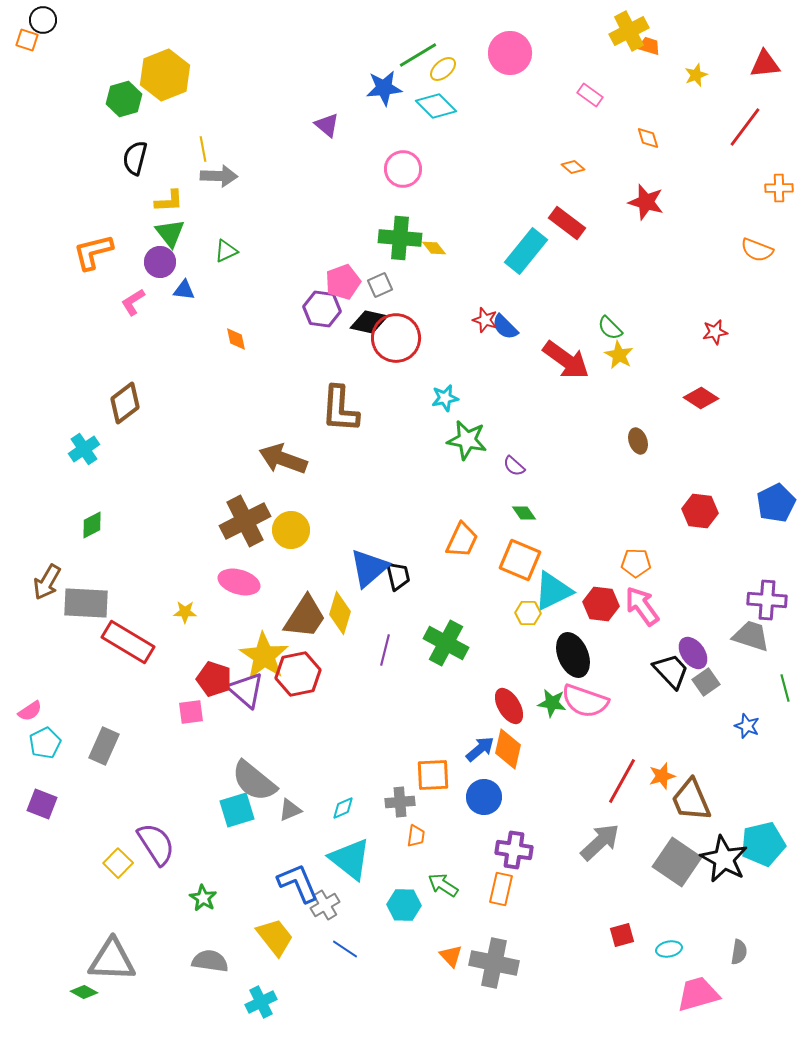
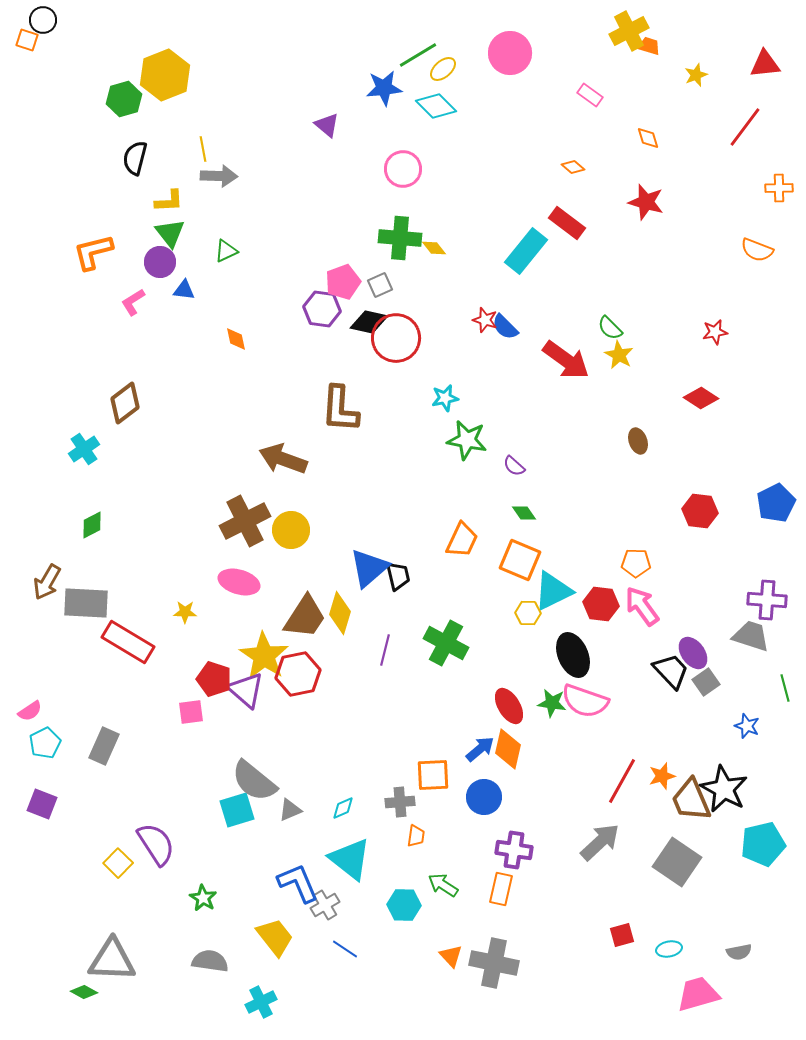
black star at (724, 859): moved 70 px up
gray semicircle at (739, 952): rotated 70 degrees clockwise
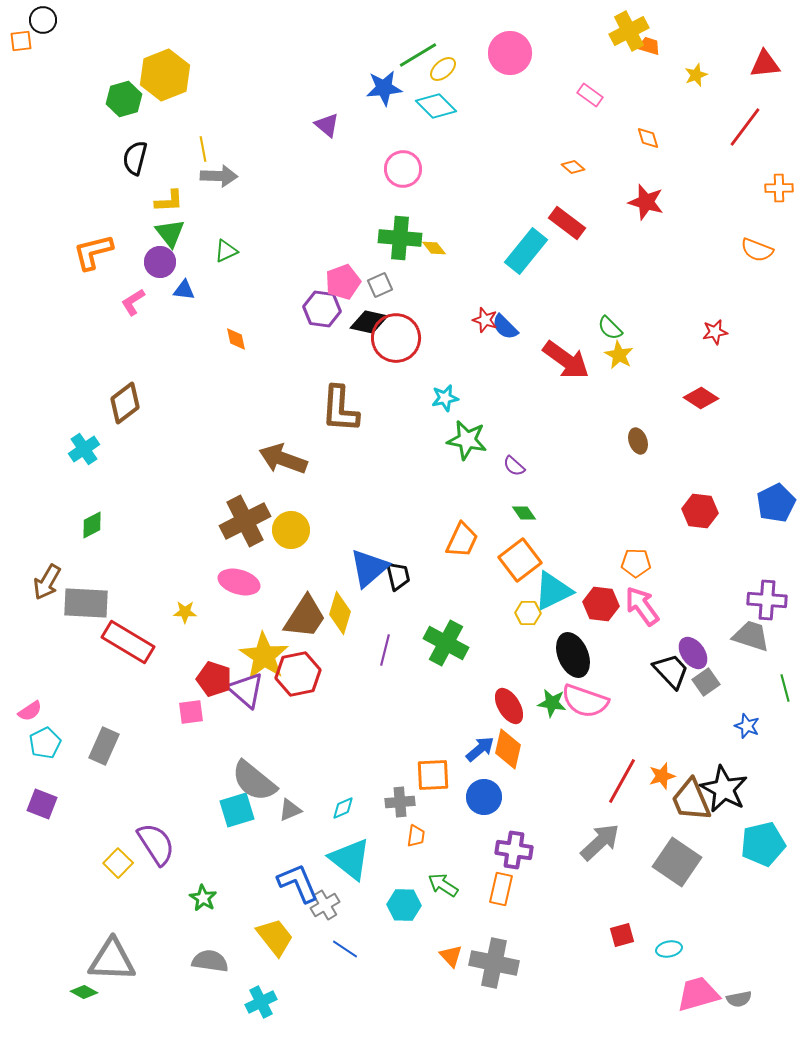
orange square at (27, 40): moved 6 px left, 1 px down; rotated 25 degrees counterclockwise
orange square at (520, 560): rotated 30 degrees clockwise
gray semicircle at (739, 952): moved 47 px down
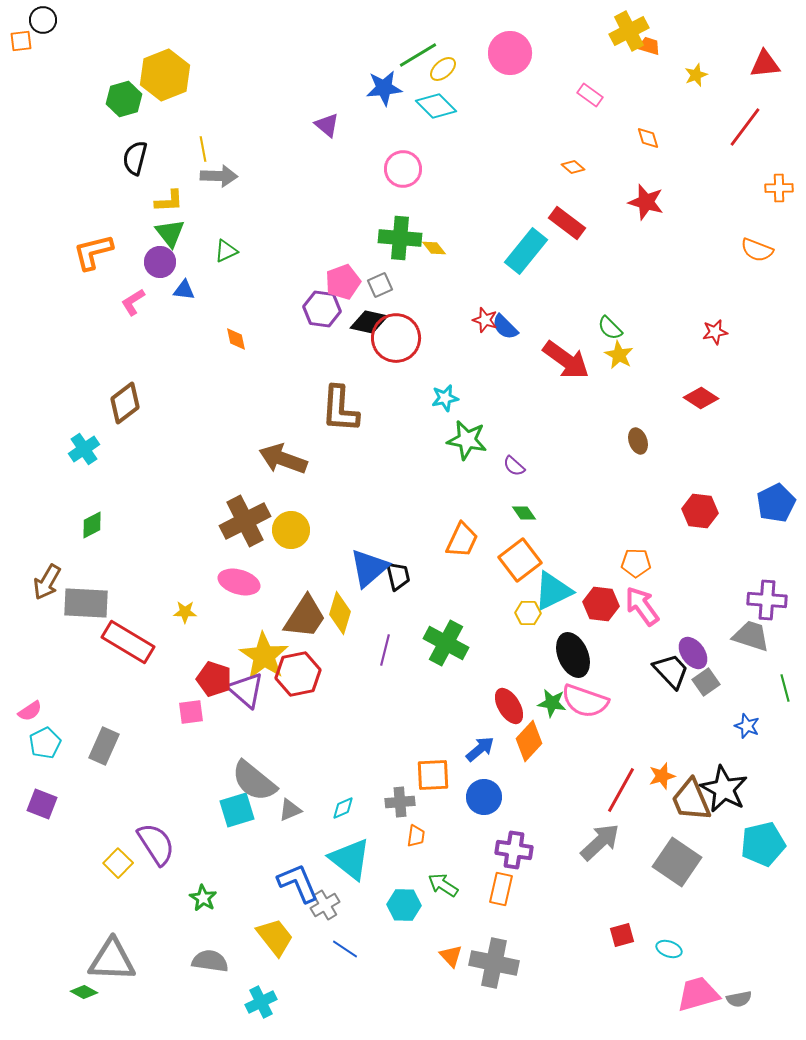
orange diamond at (508, 749): moved 21 px right, 8 px up; rotated 30 degrees clockwise
red line at (622, 781): moved 1 px left, 9 px down
cyan ellipse at (669, 949): rotated 30 degrees clockwise
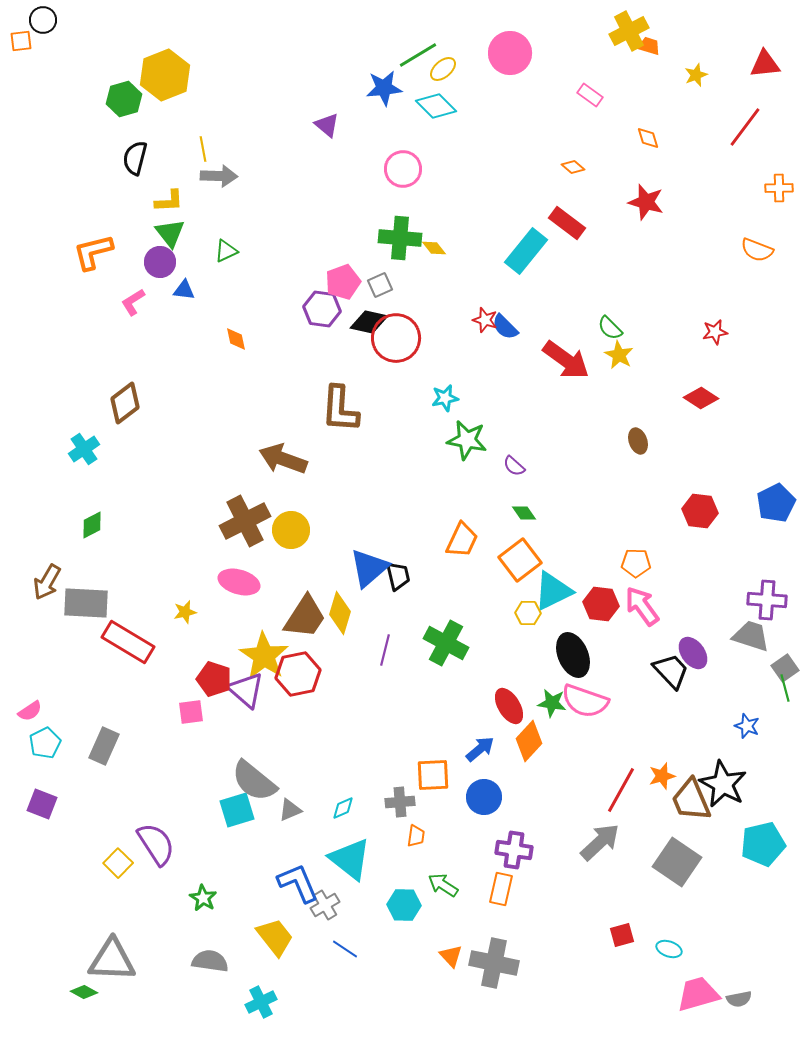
yellow star at (185, 612): rotated 15 degrees counterclockwise
gray square at (706, 682): moved 79 px right, 14 px up
black star at (724, 789): moved 1 px left, 5 px up
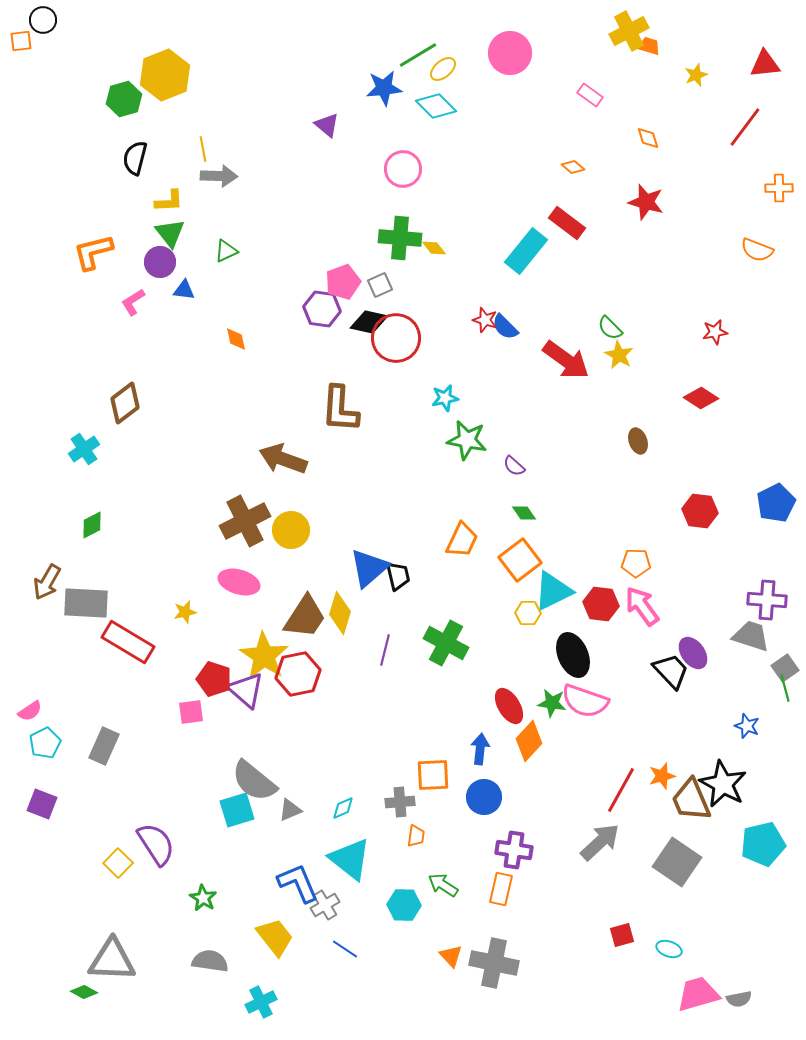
blue arrow at (480, 749): rotated 44 degrees counterclockwise
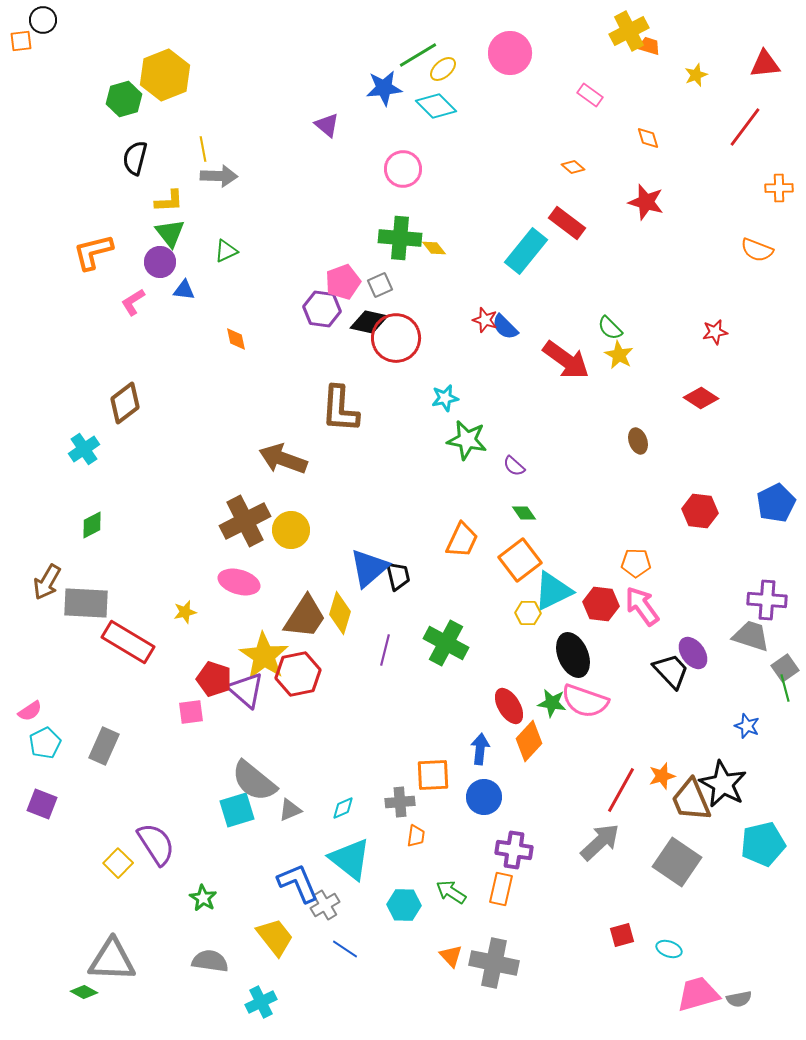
green arrow at (443, 885): moved 8 px right, 7 px down
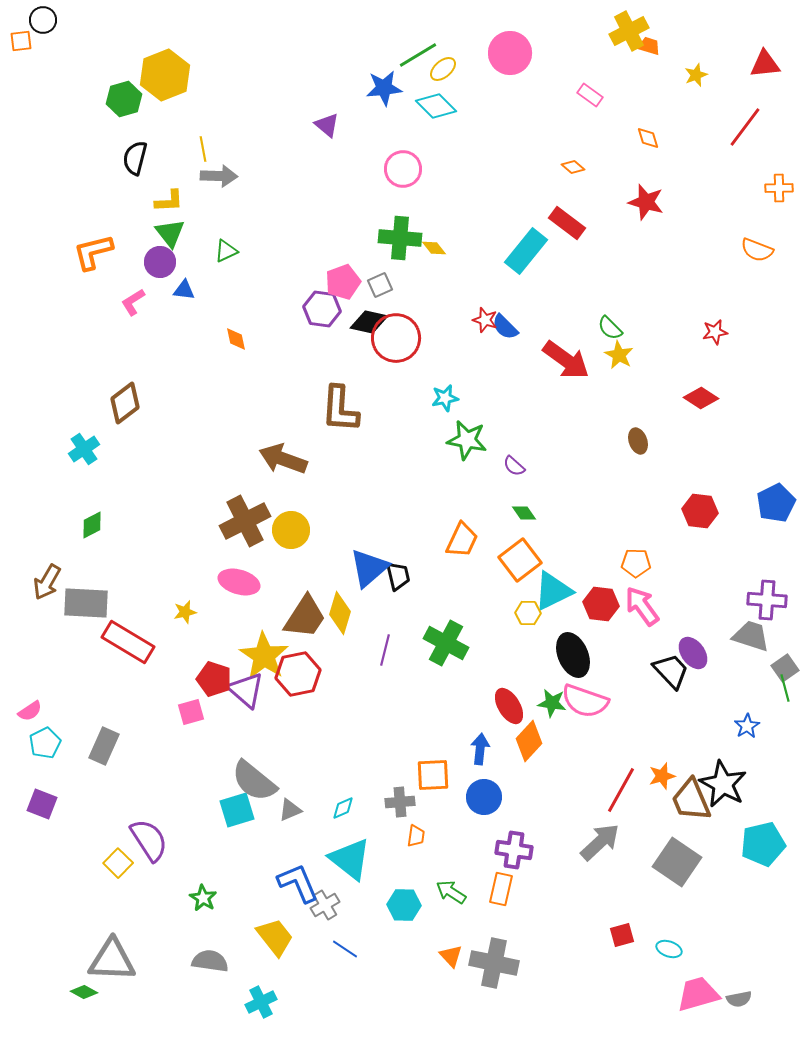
pink square at (191, 712): rotated 8 degrees counterclockwise
blue star at (747, 726): rotated 20 degrees clockwise
purple semicircle at (156, 844): moved 7 px left, 4 px up
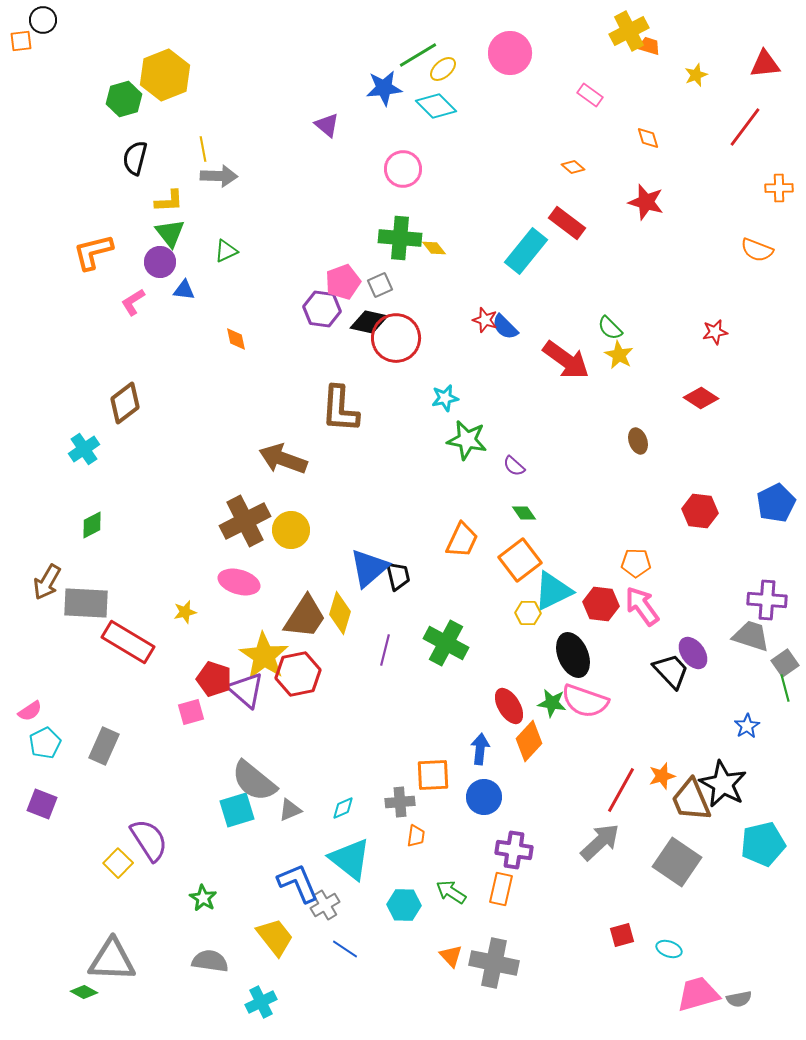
gray square at (785, 668): moved 5 px up
